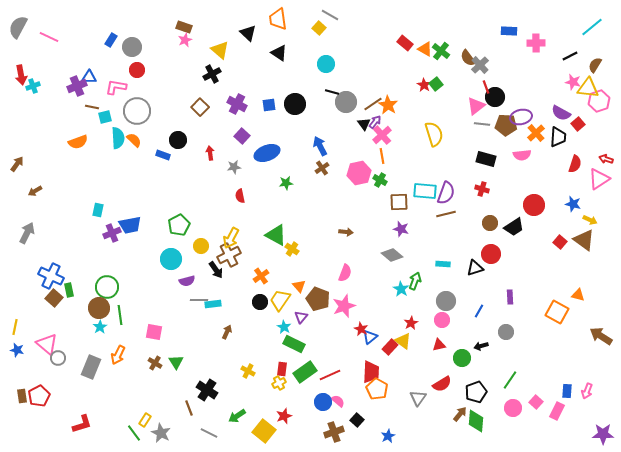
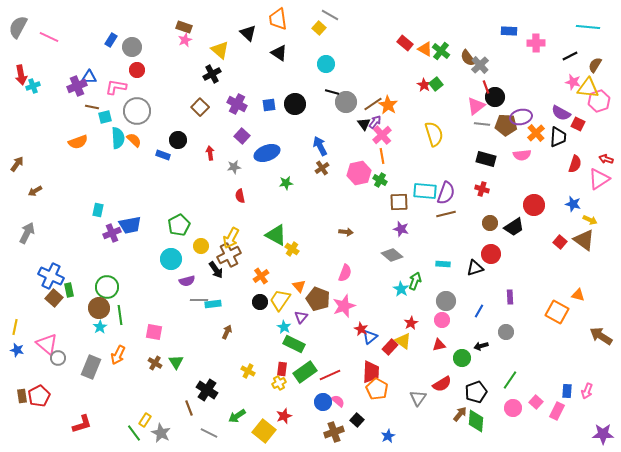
cyan line at (592, 27): moved 4 px left; rotated 45 degrees clockwise
red square at (578, 124): rotated 24 degrees counterclockwise
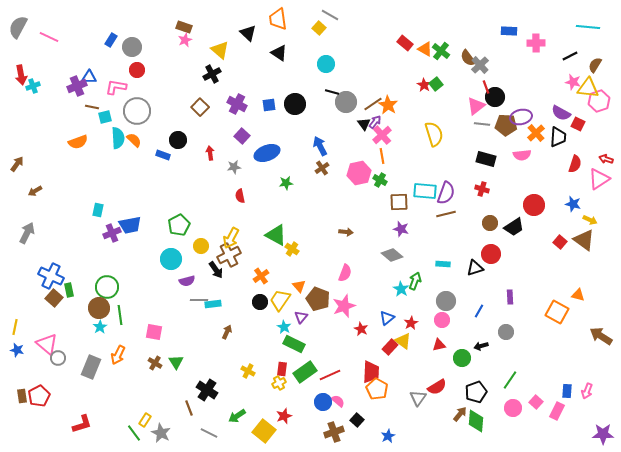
blue triangle at (370, 337): moved 17 px right, 19 px up
red semicircle at (442, 384): moved 5 px left, 3 px down
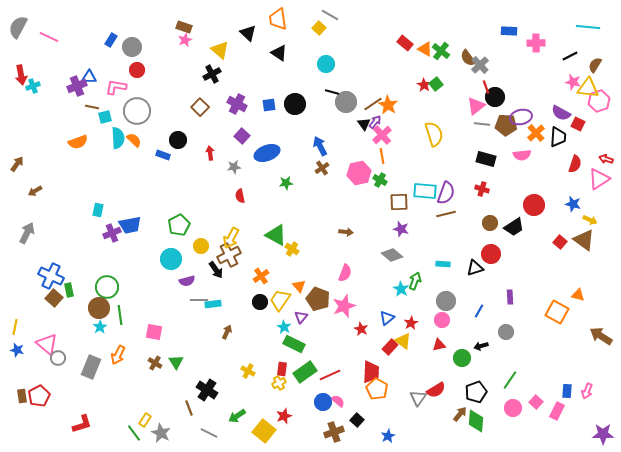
red semicircle at (437, 387): moved 1 px left, 3 px down
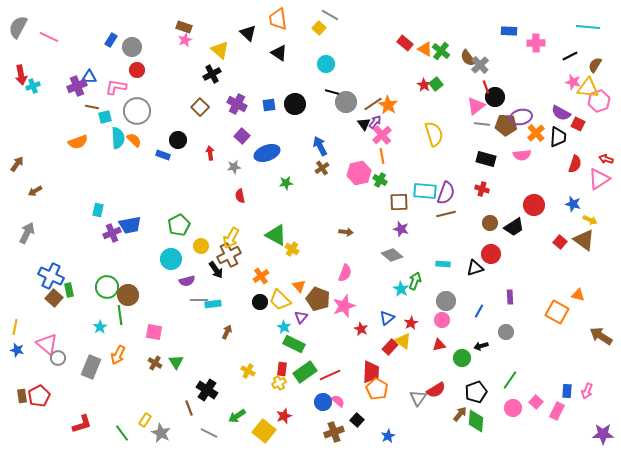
yellow trapezoid at (280, 300): rotated 80 degrees counterclockwise
brown circle at (99, 308): moved 29 px right, 13 px up
green line at (134, 433): moved 12 px left
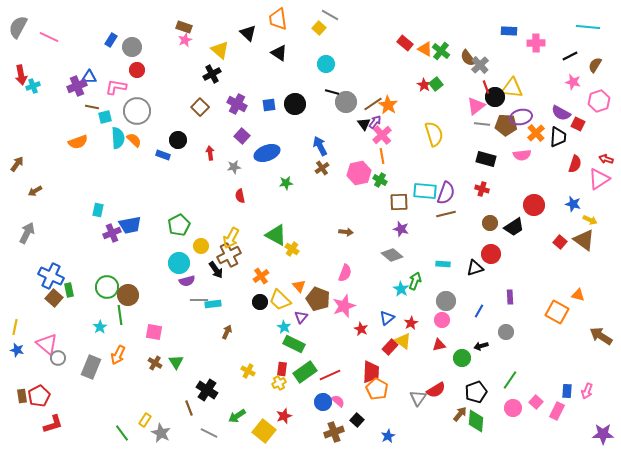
yellow triangle at (588, 88): moved 76 px left
cyan circle at (171, 259): moved 8 px right, 4 px down
red L-shape at (82, 424): moved 29 px left
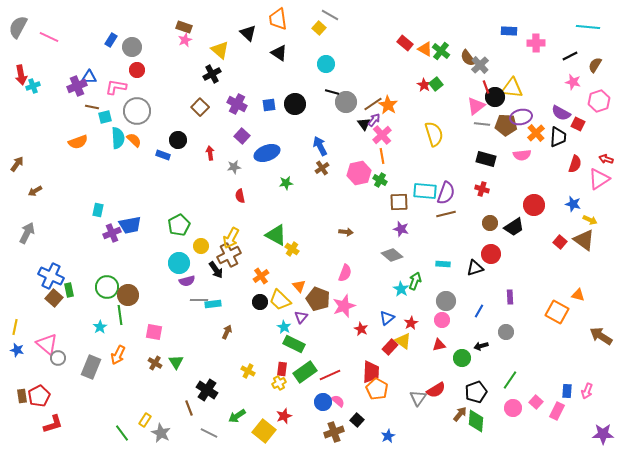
purple arrow at (375, 122): moved 1 px left, 2 px up
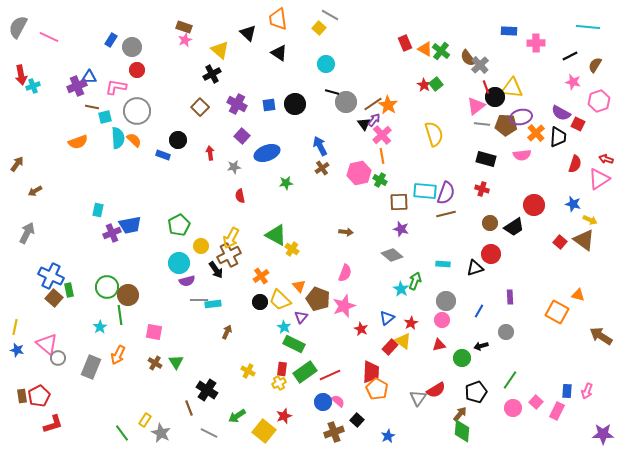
red rectangle at (405, 43): rotated 28 degrees clockwise
green diamond at (476, 421): moved 14 px left, 10 px down
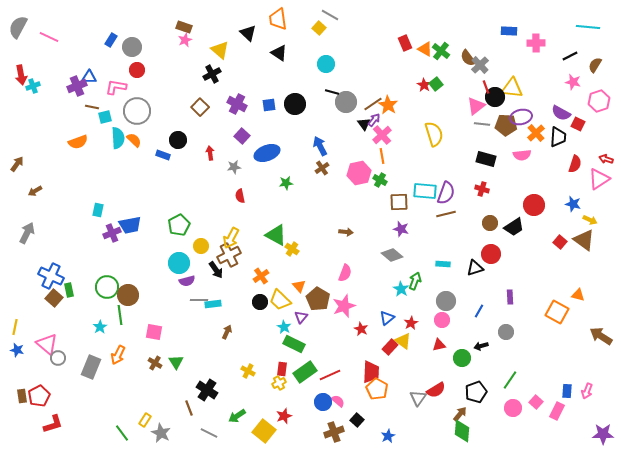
brown pentagon at (318, 299): rotated 10 degrees clockwise
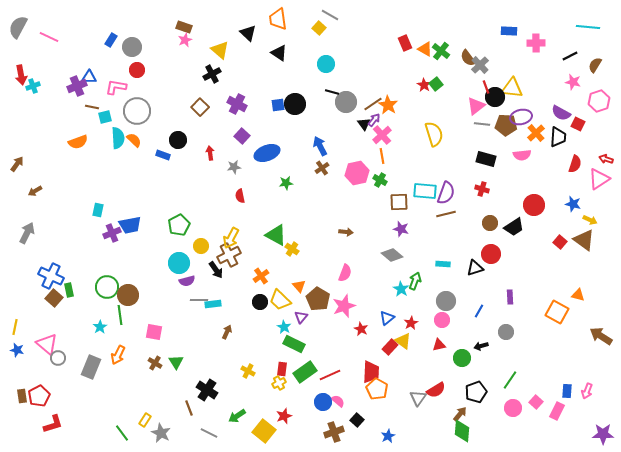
blue square at (269, 105): moved 9 px right
pink hexagon at (359, 173): moved 2 px left
